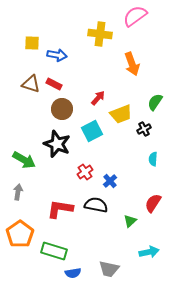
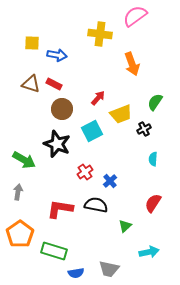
green triangle: moved 5 px left, 5 px down
blue semicircle: moved 3 px right
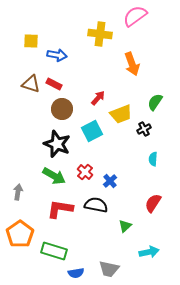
yellow square: moved 1 px left, 2 px up
green arrow: moved 30 px right, 16 px down
red cross: rotated 14 degrees counterclockwise
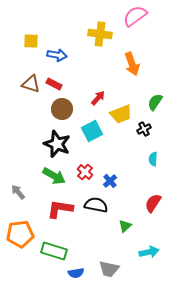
gray arrow: rotated 49 degrees counterclockwise
orange pentagon: rotated 28 degrees clockwise
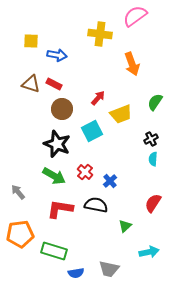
black cross: moved 7 px right, 10 px down
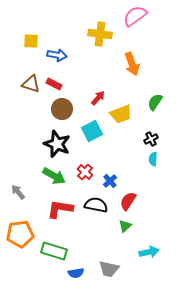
red semicircle: moved 25 px left, 2 px up
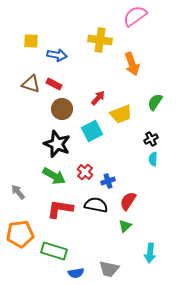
yellow cross: moved 6 px down
blue cross: moved 2 px left; rotated 24 degrees clockwise
cyan arrow: moved 1 px right, 1 px down; rotated 108 degrees clockwise
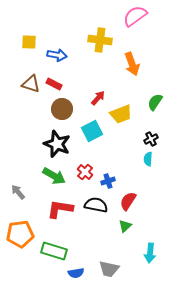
yellow square: moved 2 px left, 1 px down
cyan semicircle: moved 5 px left
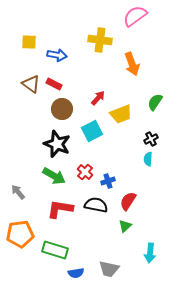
brown triangle: rotated 18 degrees clockwise
green rectangle: moved 1 px right, 1 px up
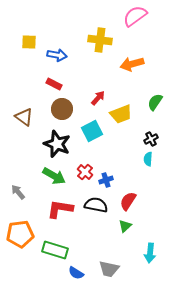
orange arrow: rotated 95 degrees clockwise
brown triangle: moved 7 px left, 33 px down
blue cross: moved 2 px left, 1 px up
blue semicircle: rotated 42 degrees clockwise
